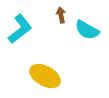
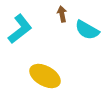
brown arrow: moved 1 px right, 1 px up
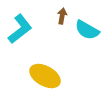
brown arrow: moved 2 px down; rotated 21 degrees clockwise
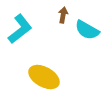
brown arrow: moved 1 px right, 1 px up
yellow ellipse: moved 1 px left, 1 px down
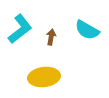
brown arrow: moved 12 px left, 22 px down
yellow ellipse: rotated 36 degrees counterclockwise
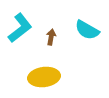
cyan L-shape: moved 1 px up
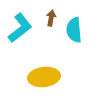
cyan semicircle: moved 13 px left; rotated 55 degrees clockwise
brown arrow: moved 19 px up
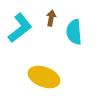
cyan semicircle: moved 2 px down
yellow ellipse: rotated 28 degrees clockwise
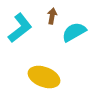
brown arrow: moved 1 px right, 2 px up
cyan semicircle: rotated 65 degrees clockwise
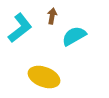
cyan semicircle: moved 4 px down
